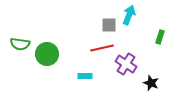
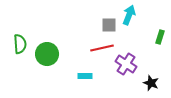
green semicircle: rotated 102 degrees counterclockwise
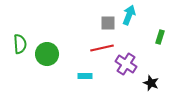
gray square: moved 1 px left, 2 px up
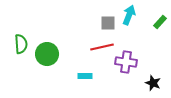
green rectangle: moved 15 px up; rotated 24 degrees clockwise
green semicircle: moved 1 px right
red line: moved 1 px up
purple cross: moved 2 px up; rotated 25 degrees counterclockwise
black star: moved 2 px right
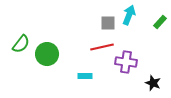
green semicircle: rotated 42 degrees clockwise
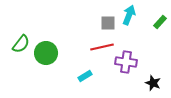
green circle: moved 1 px left, 1 px up
cyan rectangle: rotated 32 degrees counterclockwise
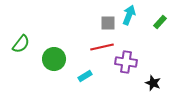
green circle: moved 8 px right, 6 px down
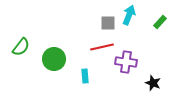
green semicircle: moved 3 px down
cyan rectangle: rotated 64 degrees counterclockwise
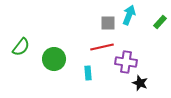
cyan rectangle: moved 3 px right, 3 px up
black star: moved 13 px left
